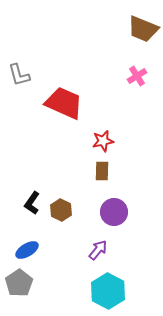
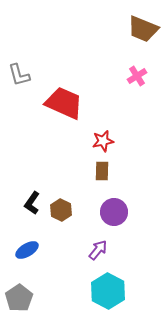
gray pentagon: moved 15 px down
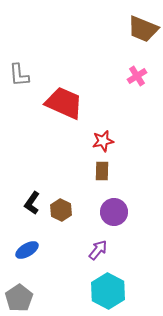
gray L-shape: rotated 10 degrees clockwise
